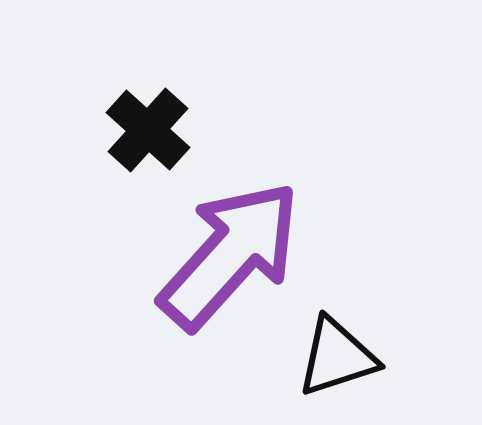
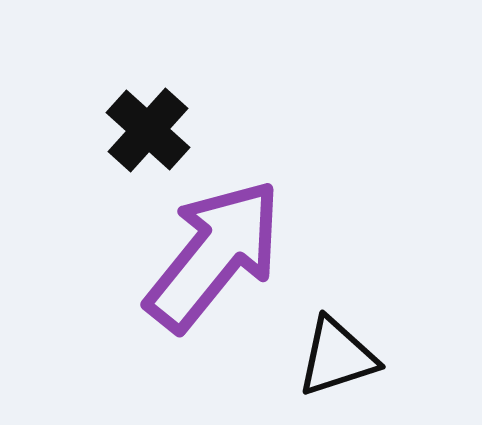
purple arrow: moved 16 px left; rotated 3 degrees counterclockwise
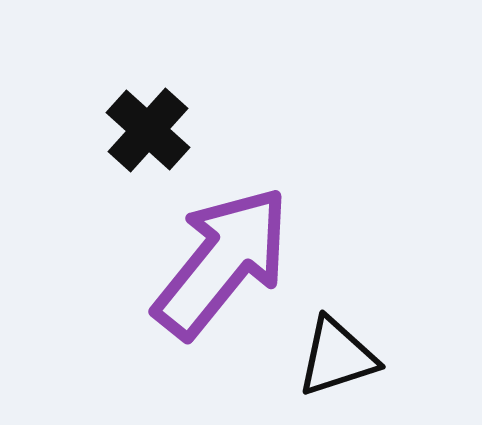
purple arrow: moved 8 px right, 7 px down
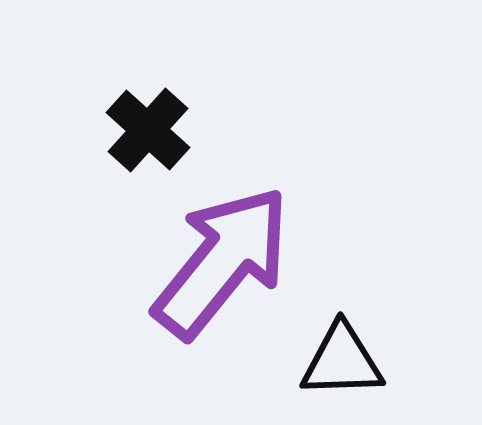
black triangle: moved 5 px right, 4 px down; rotated 16 degrees clockwise
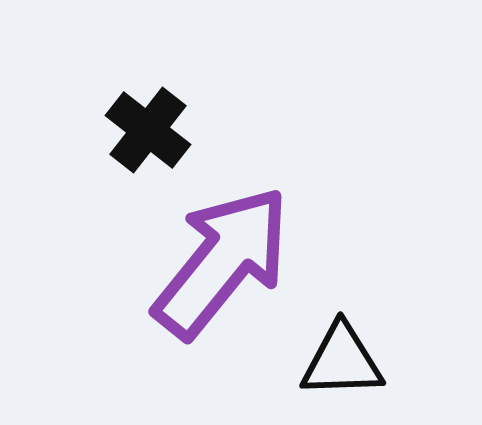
black cross: rotated 4 degrees counterclockwise
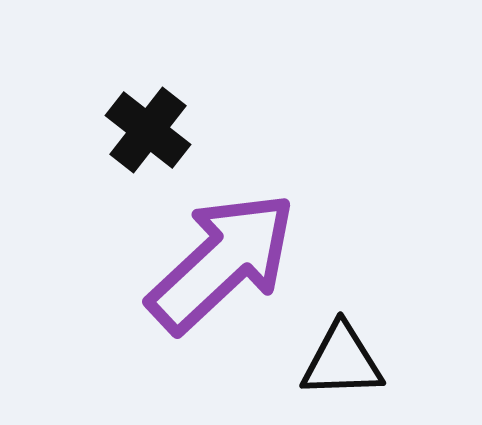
purple arrow: rotated 8 degrees clockwise
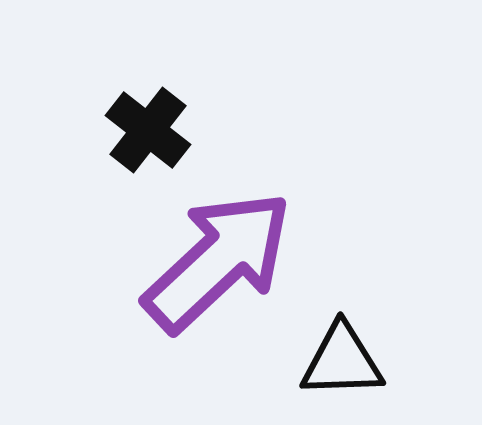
purple arrow: moved 4 px left, 1 px up
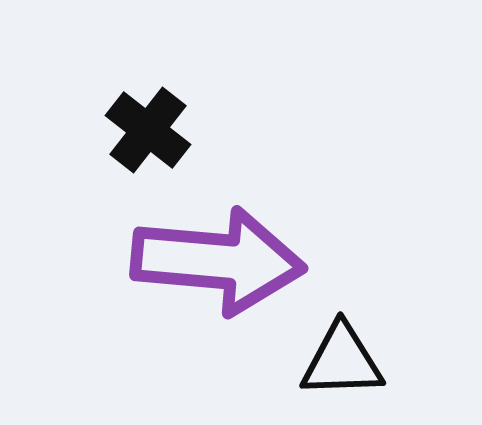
purple arrow: rotated 48 degrees clockwise
